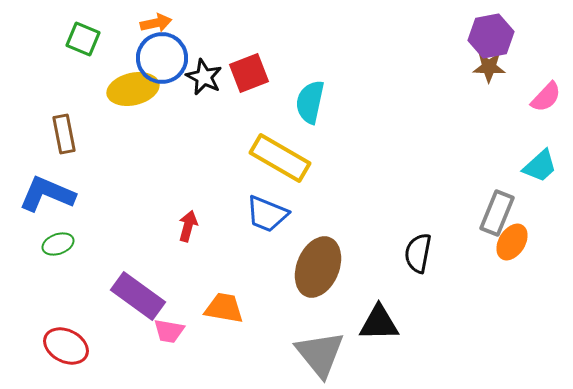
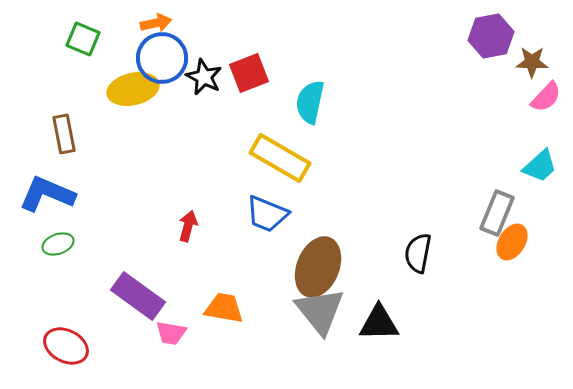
brown star: moved 43 px right, 5 px up
pink trapezoid: moved 2 px right, 2 px down
gray triangle: moved 43 px up
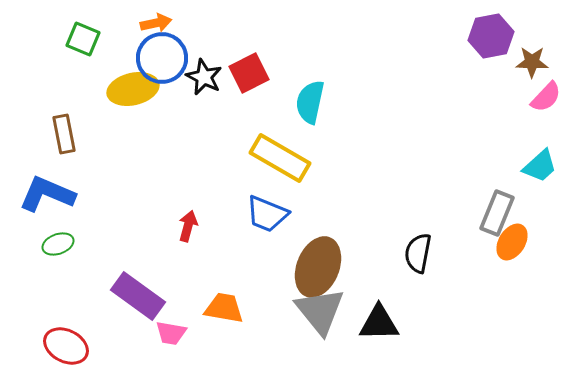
red square: rotated 6 degrees counterclockwise
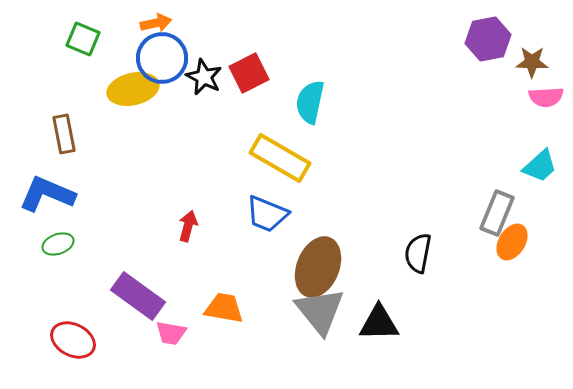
purple hexagon: moved 3 px left, 3 px down
pink semicircle: rotated 44 degrees clockwise
red ellipse: moved 7 px right, 6 px up
